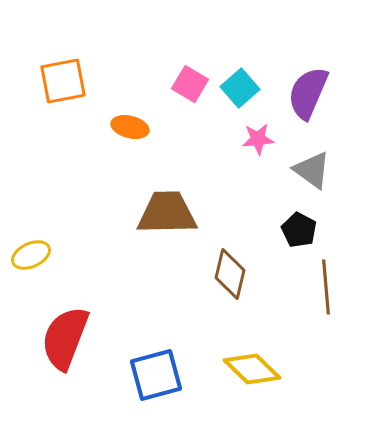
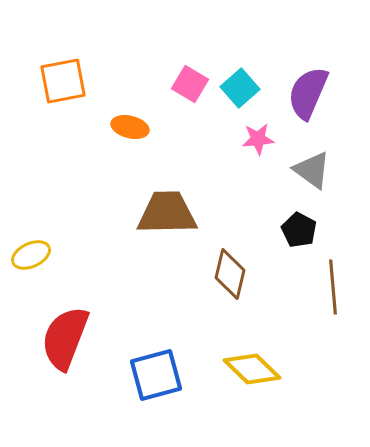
brown line: moved 7 px right
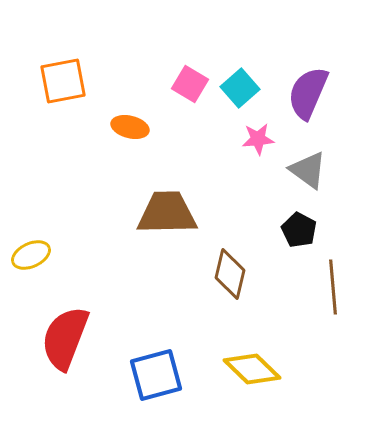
gray triangle: moved 4 px left
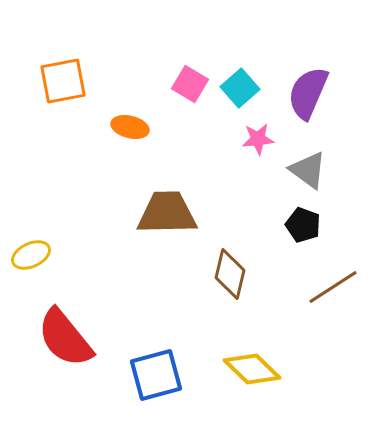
black pentagon: moved 4 px right, 5 px up; rotated 8 degrees counterclockwise
brown line: rotated 62 degrees clockwise
red semicircle: rotated 60 degrees counterclockwise
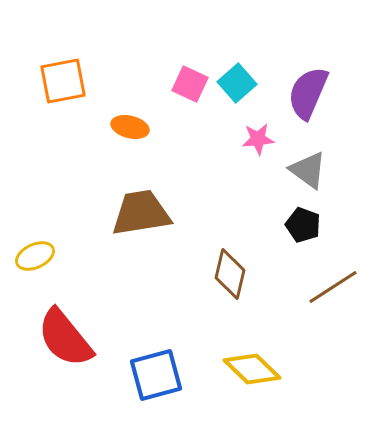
pink square: rotated 6 degrees counterclockwise
cyan square: moved 3 px left, 5 px up
brown trapezoid: moved 26 px left; rotated 8 degrees counterclockwise
yellow ellipse: moved 4 px right, 1 px down
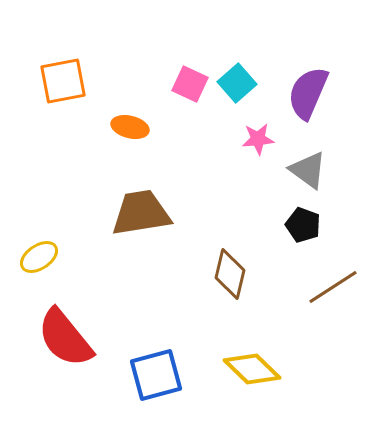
yellow ellipse: moved 4 px right, 1 px down; rotated 9 degrees counterclockwise
